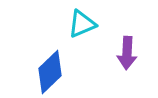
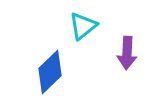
cyan triangle: moved 1 px right, 2 px down; rotated 16 degrees counterclockwise
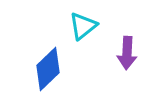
blue diamond: moved 2 px left, 3 px up
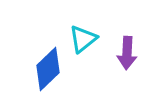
cyan triangle: moved 13 px down
